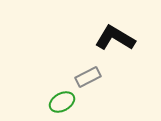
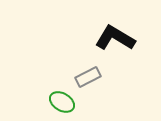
green ellipse: rotated 60 degrees clockwise
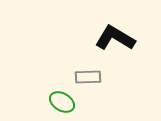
gray rectangle: rotated 25 degrees clockwise
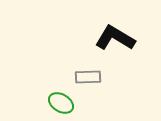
green ellipse: moved 1 px left, 1 px down
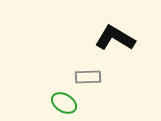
green ellipse: moved 3 px right
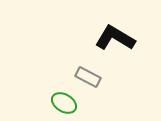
gray rectangle: rotated 30 degrees clockwise
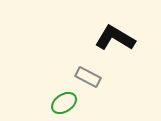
green ellipse: rotated 65 degrees counterclockwise
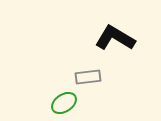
gray rectangle: rotated 35 degrees counterclockwise
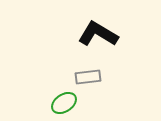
black L-shape: moved 17 px left, 4 px up
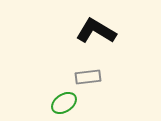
black L-shape: moved 2 px left, 3 px up
